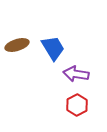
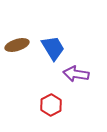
red hexagon: moved 26 px left
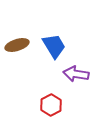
blue trapezoid: moved 1 px right, 2 px up
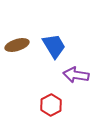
purple arrow: moved 1 px down
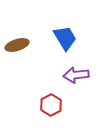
blue trapezoid: moved 11 px right, 8 px up
purple arrow: rotated 15 degrees counterclockwise
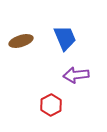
blue trapezoid: rotated 8 degrees clockwise
brown ellipse: moved 4 px right, 4 px up
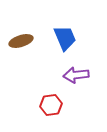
red hexagon: rotated 20 degrees clockwise
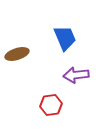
brown ellipse: moved 4 px left, 13 px down
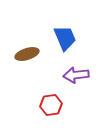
brown ellipse: moved 10 px right
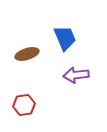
red hexagon: moved 27 px left
